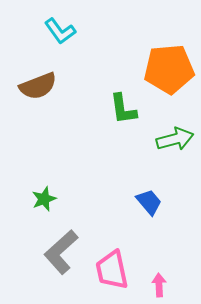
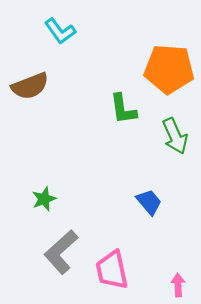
orange pentagon: rotated 9 degrees clockwise
brown semicircle: moved 8 px left
green arrow: moved 3 px up; rotated 81 degrees clockwise
pink arrow: moved 19 px right
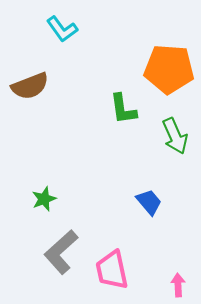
cyan L-shape: moved 2 px right, 2 px up
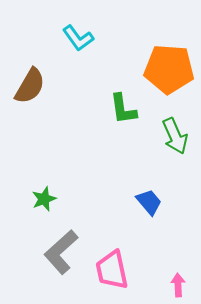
cyan L-shape: moved 16 px right, 9 px down
brown semicircle: rotated 39 degrees counterclockwise
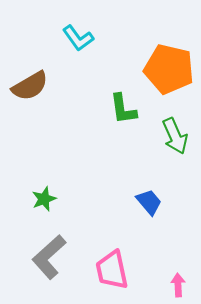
orange pentagon: rotated 9 degrees clockwise
brown semicircle: rotated 30 degrees clockwise
gray L-shape: moved 12 px left, 5 px down
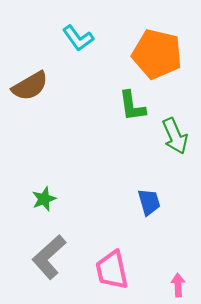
orange pentagon: moved 12 px left, 15 px up
green L-shape: moved 9 px right, 3 px up
blue trapezoid: rotated 24 degrees clockwise
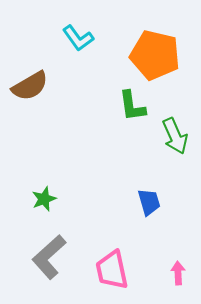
orange pentagon: moved 2 px left, 1 px down
pink arrow: moved 12 px up
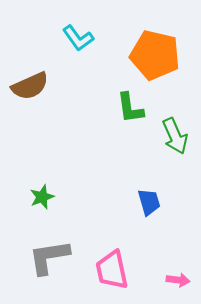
brown semicircle: rotated 6 degrees clockwise
green L-shape: moved 2 px left, 2 px down
green star: moved 2 px left, 2 px up
gray L-shape: rotated 33 degrees clockwise
pink arrow: moved 7 px down; rotated 100 degrees clockwise
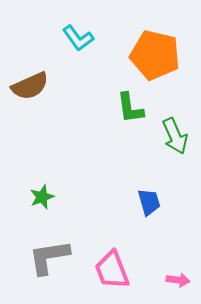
pink trapezoid: rotated 9 degrees counterclockwise
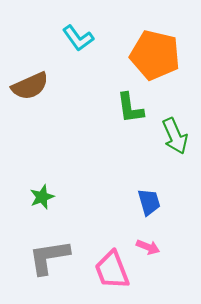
pink arrow: moved 30 px left, 33 px up; rotated 15 degrees clockwise
